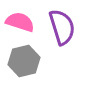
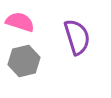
purple semicircle: moved 15 px right, 10 px down
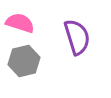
pink semicircle: moved 1 px down
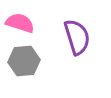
gray hexagon: rotated 8 degrees clockwise
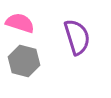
gray hexagon: rotated 20 degrees clockwise
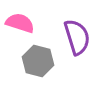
gray hexagon: moved 14 px right
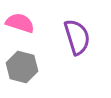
gray hexagon: moved 16 px left, 6 px down
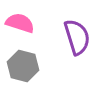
gray hexagon: moved 1 px right, 1 px up
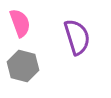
pink semicircle: rotated 52 degrees clockwise
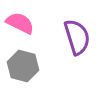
pink semicircle: rotated 44 degrees counterclockwise
